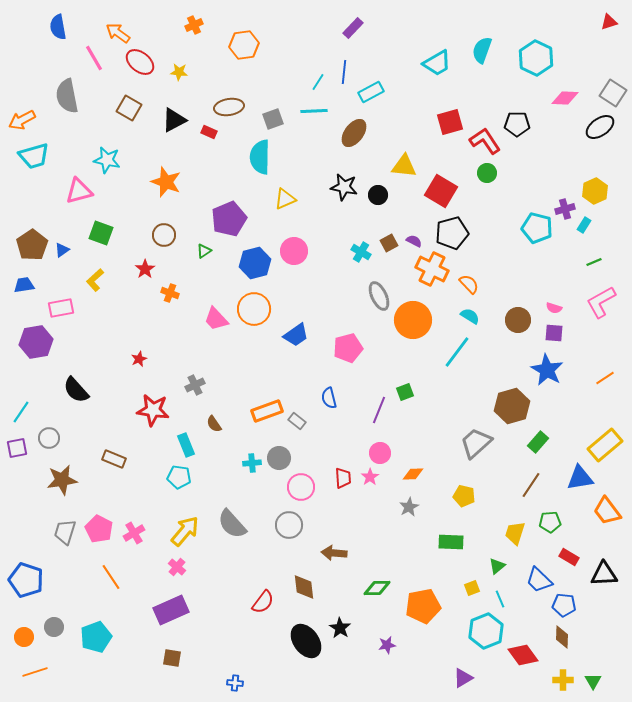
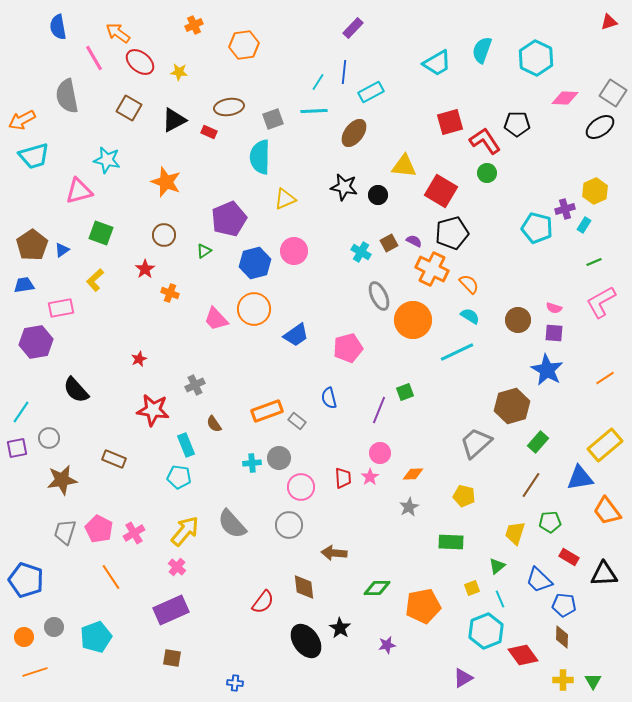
cyan line at (457, 352): rotated 28 degrees clockwise
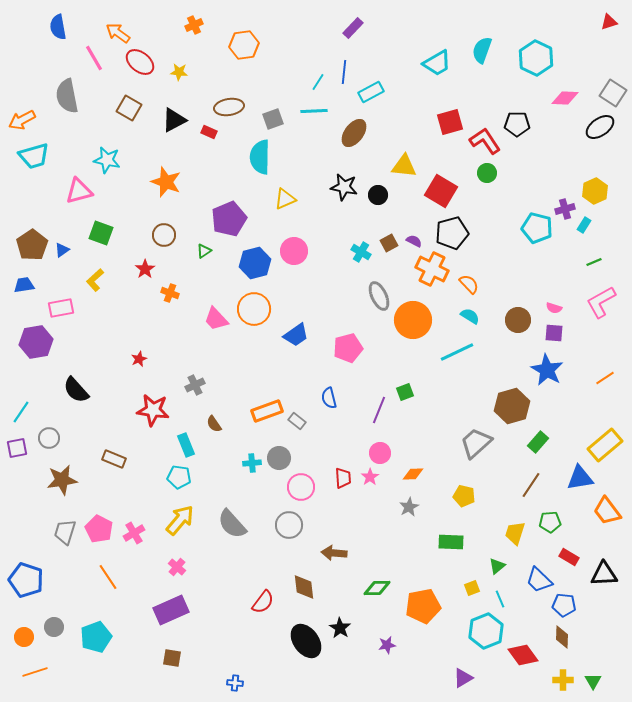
yellow arrow at (185, 531): moved 5 px left, 11 px up
orange line at (111, 577): moved 3 px left
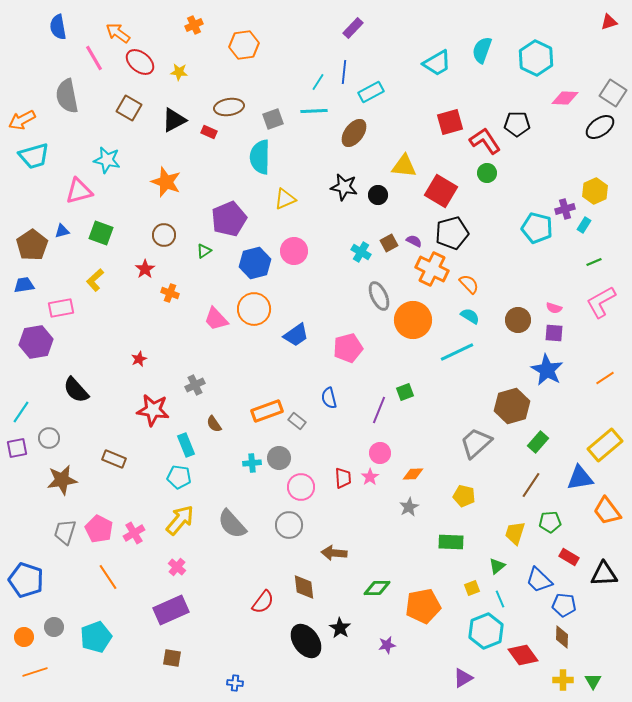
blue triangle at (62, 250): moved 19 px up; rotated 21 degrees clockwise
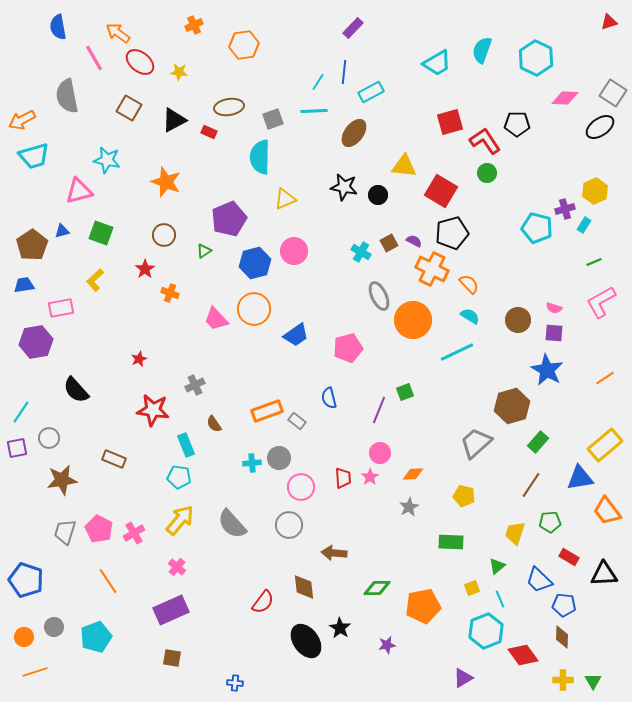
orange line at (108, 577): moved 4 px down
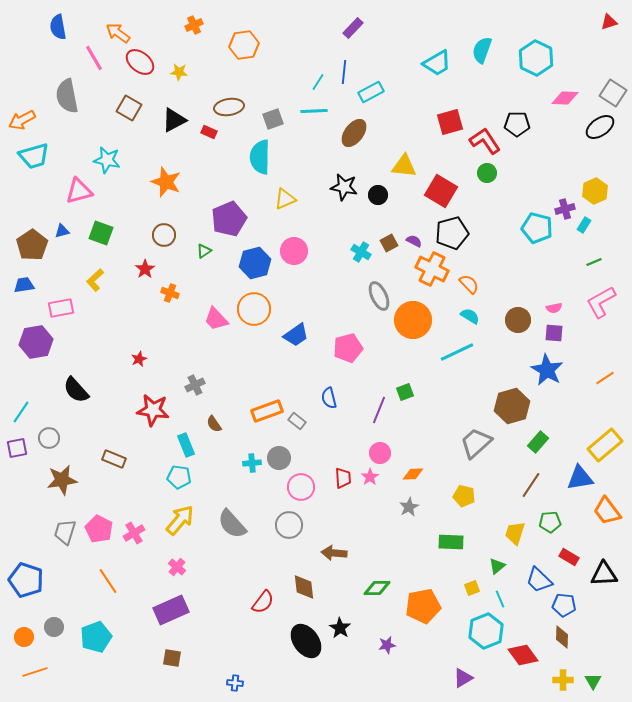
pink semicircle at (554, 308): rotated 28 degrees counterclockwise
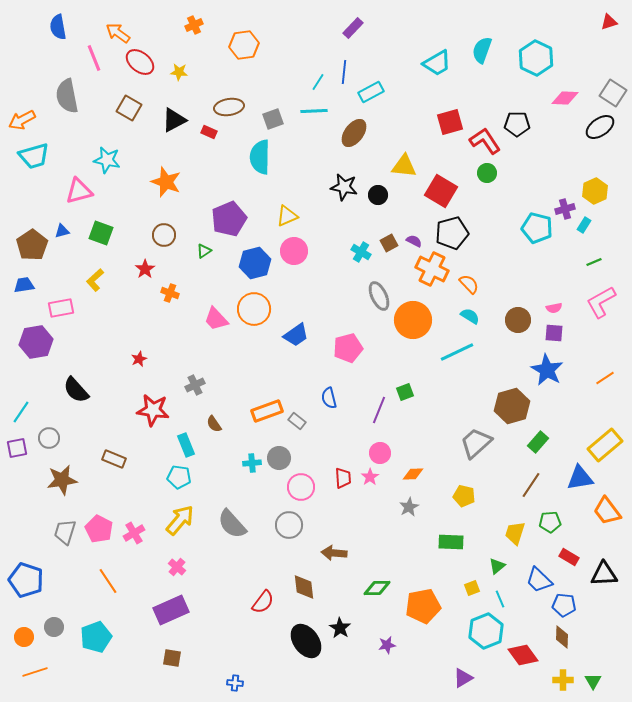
pink line at (94, 58): rotated 8 degrees clockwise
yellow triangle at (285, 199): moved 2 px right, 17 px down
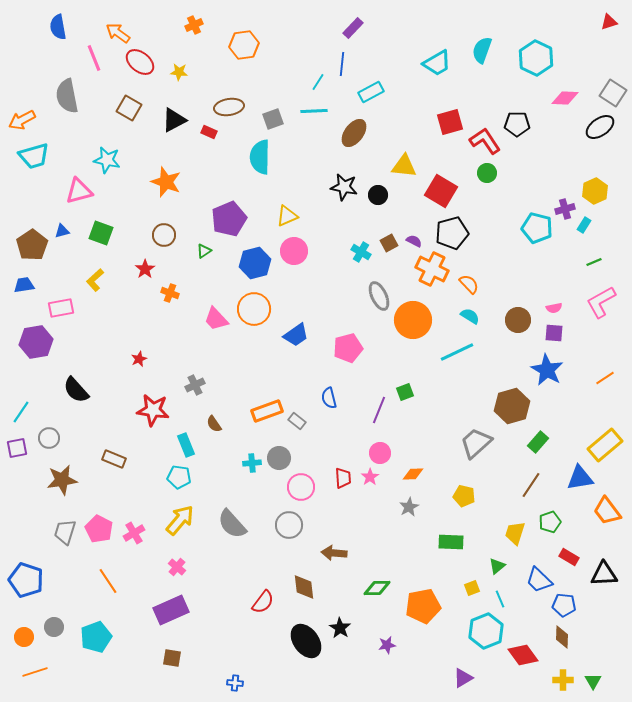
blue line at (344, 72): moved 2 px left, 8 px up
green pentagon at (550, 522): rotated 15 degrees counterclockwise
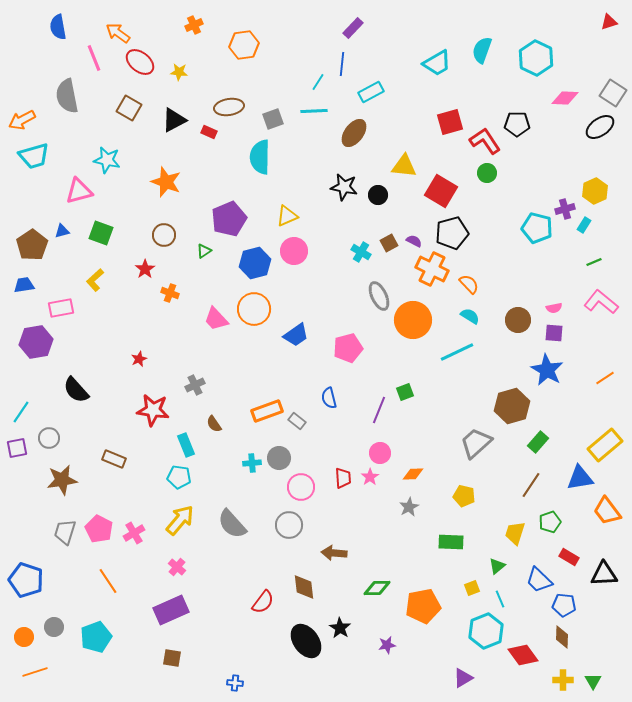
pink L-shape at (601, 302): rotated 68 degrees clockwise
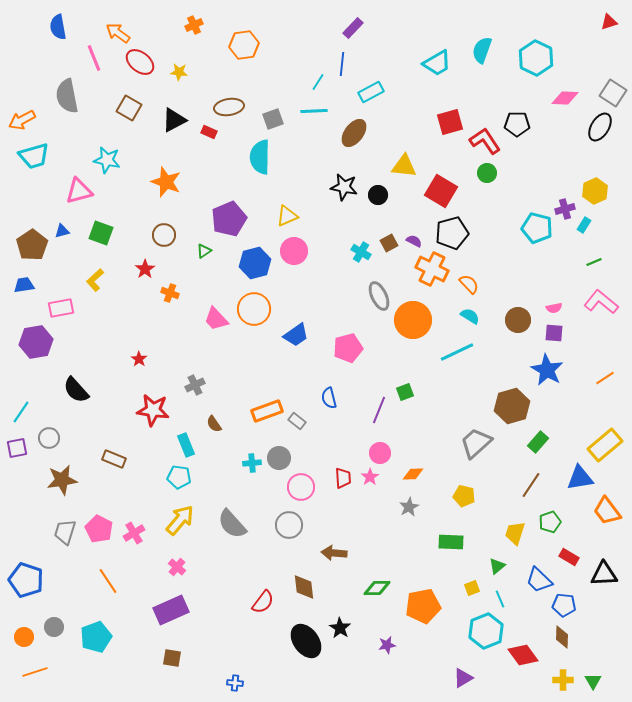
black ellipse at (600, 127): rotated 24 degrees counterclockwise
red star at (139, 359): rotated 14 degrees counterclockwise
